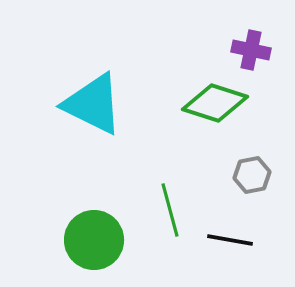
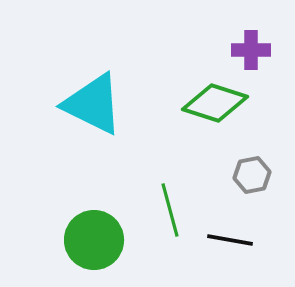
purple cross: rotated 12 degrees counterclockwise
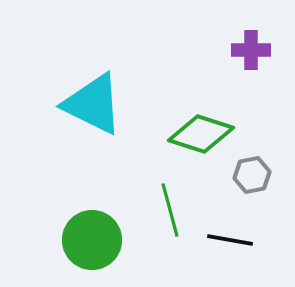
green diamond: moved 14 px left, 31 px down
green circle: moved 2 px left
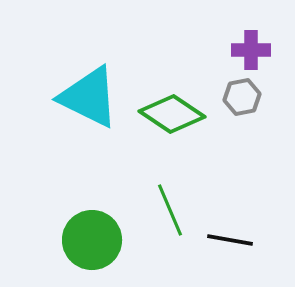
cyan triangle: moved 4 px left, 7 px up
green diamond: moved 29 px left, 20 px up; rotated 16 degrees clockwise
gray hexagon: moved 10 px left, 78 px up
green line: rotated 8 degrees counterclockwise
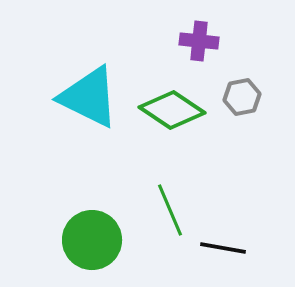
purple cross: moved 52 px left, 9 px up; rotated 6 degrees clockwise
green diamond: moved 4 px up
black line: moved 7 px left, 8 px down
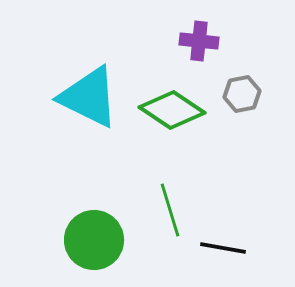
gray hexagon: moved 3 px up
green line: rotated 6 degrees clockwise
green circle: moved 2 px right
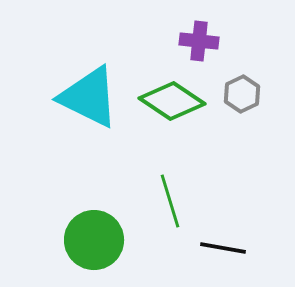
gray hexagon: rotated 15 degrees counterclockwise
green diamond: moved 9 px up
green line: moved 9 px up
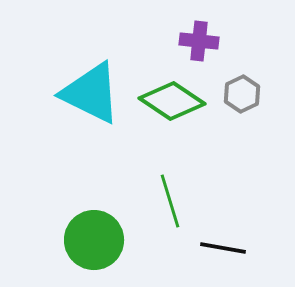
cyan triangle: moved 2 px right, 4 px up
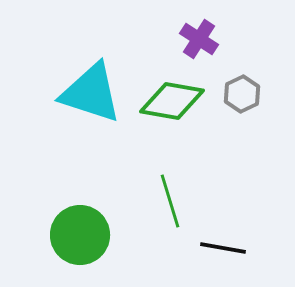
purple cross: moved 2 px up; rotated 27 degrees clockwise
cyan triangle: rotated 8 degrees counterclockwise
green diamond: rotated 24 degrees counterclockwise
green circle: moved 14 px left, 5 px up
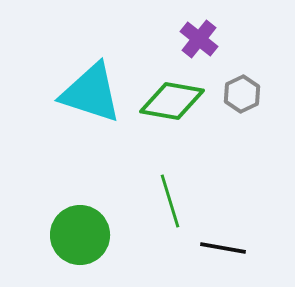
purple cross: rotated 6 degrees clockwise
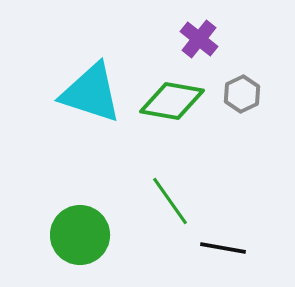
green line: rotated 18 degrees counterclockwise
